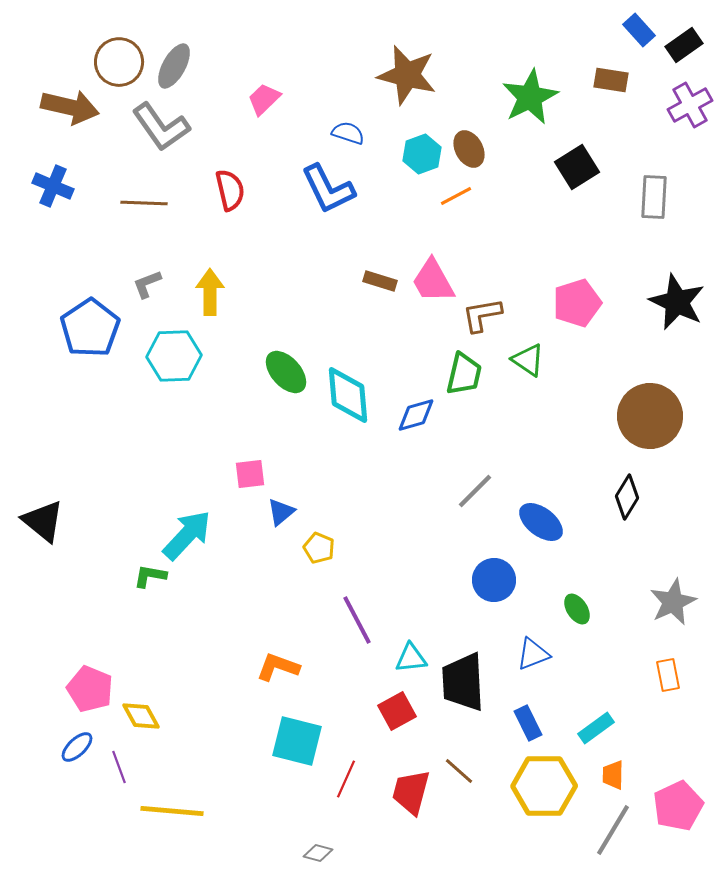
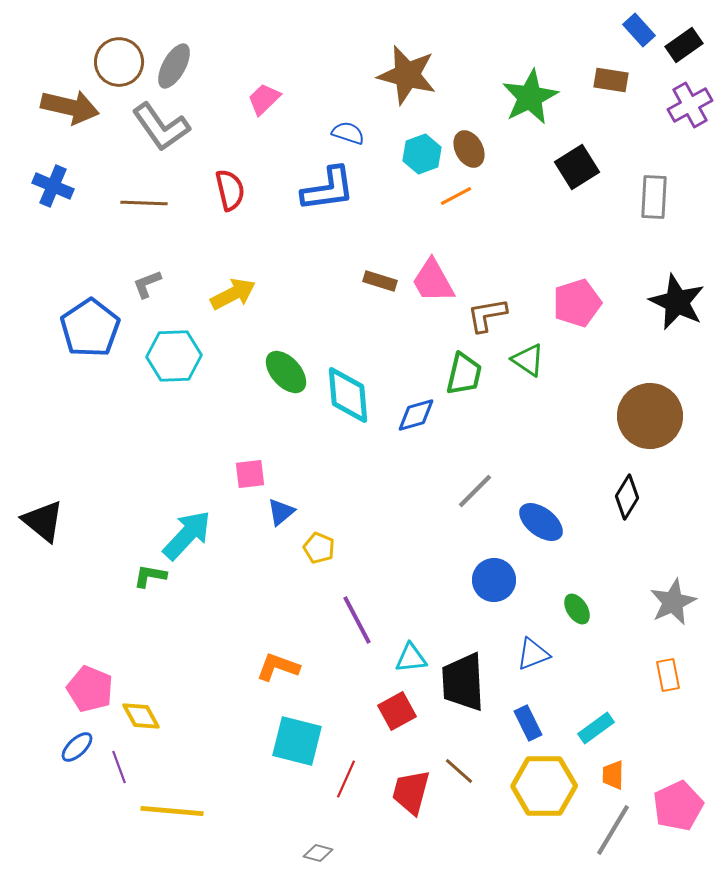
blue L-shape at (328, 189): rotated 72 degrees counterclockwise
yellow arrow at (210, 292): moved 23 px right, 2 px down; rotated 63 degrees clockwise
brown L-shape at (482, 315): moved 5 px right
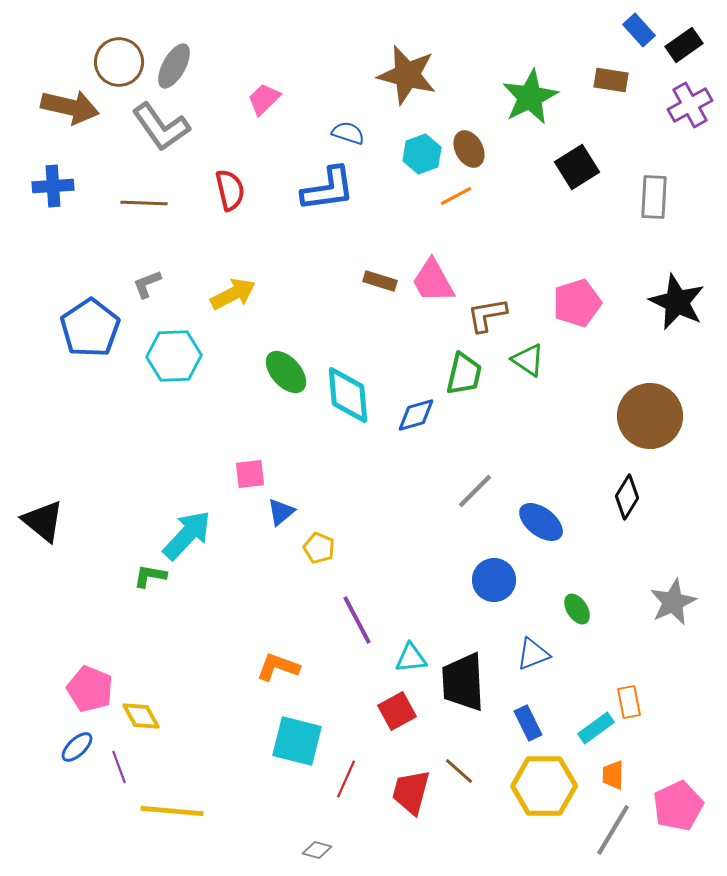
blue cross at (53, 186): rotated 27 degrees counterclockwise
orange rectangle at (668, 675): moved 39 px left, 27 px down
gray diamond at (318, 853): moved 1 px left, 3 px up
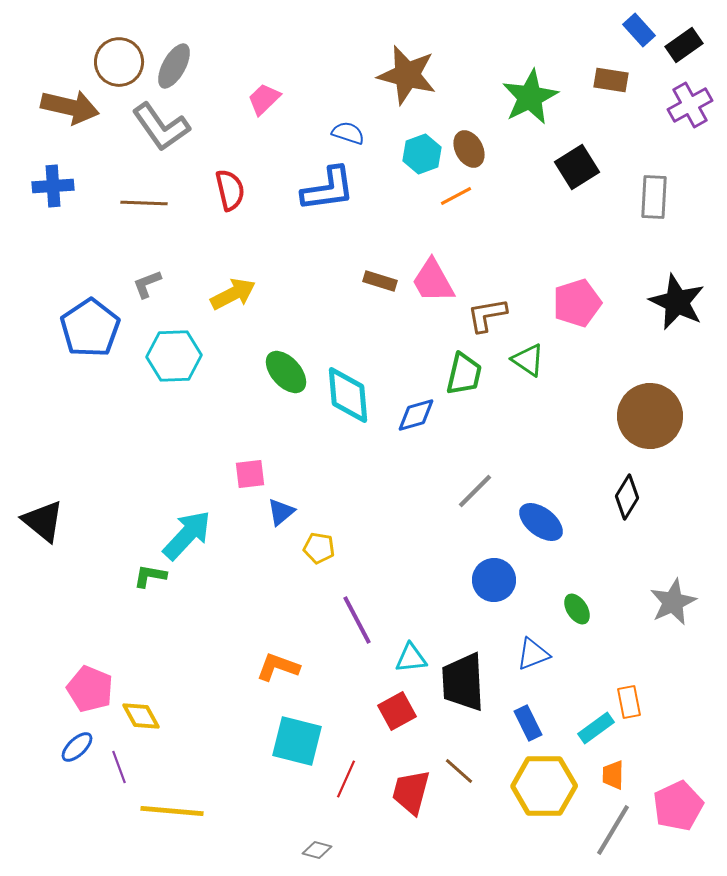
yellow pentagon at (319, 548): rotated 12 degrees counterclockwise
